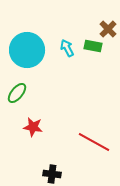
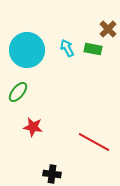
green rectangle: moved 3 px down
green ellipse: moved 1 px right, 1 px up
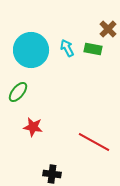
cyan circle: moved 4 px right
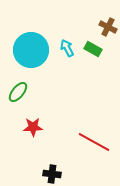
brown cross: moved 2 px up; rotated 18 degrees counterclockwise
green rectangle: rotated 18 degrees clockwise
red star: rotated 12 degrees counterclockwise
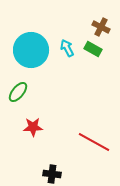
brown cross: moved 7 px left
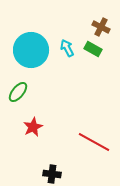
red star: rotated 24 degrees counterclockwise
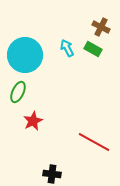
cyan circle: moved 6 px left, 5 px down
green ellipse: rotated 15 degrees counterclockwise
red star: moved 6 px up
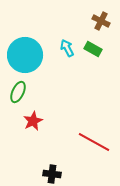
brown cross: moved 6 px up
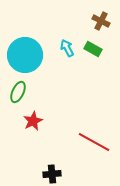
black cross: rotated 12 degrees counterclockwise
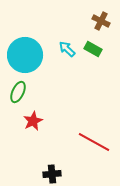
cyan arrow: moved 1 px down; rotated 18 degrees counterclockwise
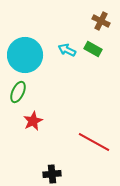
cyan arrow: moved 1 px down; rotated 18 degrees counterclockwise
